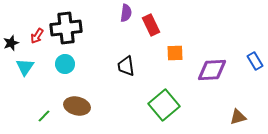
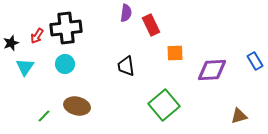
brown triangle: moved 1 px right, 1 px up
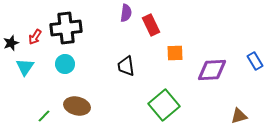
red arrow: moved 2 px left, 1 px down
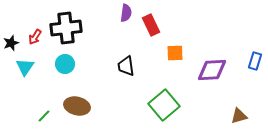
blue rectangle: rotated 48 degrees clockwise
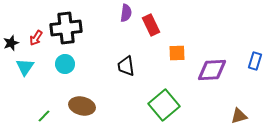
red arrow: moved 1 px right, 1 px down
orange square: moved 2 px right
brown ellipse: moved 5 px right
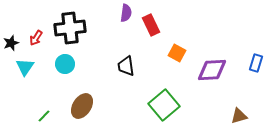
black cross: moved 4 px right
orange square: rotated 30 degrees clockwise
blue rectangle: moved 1 px right, 2 px down
brown ellipse: rotated 70 degrees counterclockwise
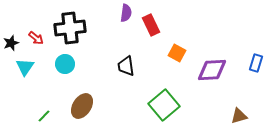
red arrow: rotated 84 degrees counterclockwise
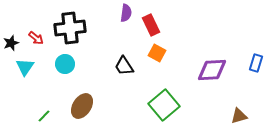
orange square: moved 20 px left
black trapezoid: moved 2 px left; rotated 25 degrees counterclockwise
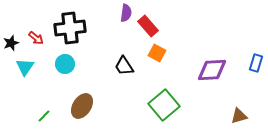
red rectangle: moved 3 px left, 1 px down; rotated 15 degrees counterclockwise
